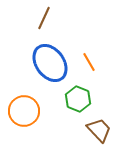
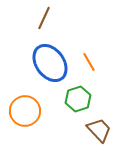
green hexagon: rotated 20 degrees clockwise
orange circle: moved 1 px right
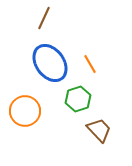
orange line: moved 1 px right, 2 px down
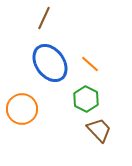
orange line: rotated 18 degrees counterclockwise
green hexagon: moved 8 px right; rotated 15 degrees counterclockwise
orange circle: moved 3 px left, 2 px up
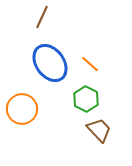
brown line: moved 2 px left, 1 px up
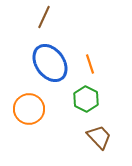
brown line: moved 2 px right
orange line: rotated 30 degrees clockwise
orange circle: moved 7 px right
brown trapezoid: moved 7 px down
